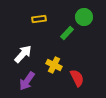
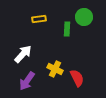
green rectangle: moved 4 px up; rotated 40 degrees counterclockwise
yellow cross: moved 1 px right, 4 px down
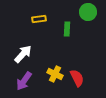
green circle: moved 4 px right, 5 px up
yellow cross: moved 5 px down
purple arrow: moved 3 px left
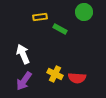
green circle: moved 4 px left
yellow rectangle: moved 1 px right, 2 px up
green rectangle: moved 7 px left; rotated 64 degrees counterclockwise
white arrow: rotated 66 degrees counterclockwise
red semicircle: rotated 120 degrees clockwise
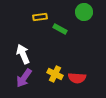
purple arrow: moved 3 px up
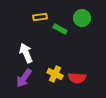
green circle: moved 2 px left, 6 px down
white arrow: moved 3 px right, 1 px up
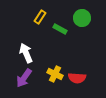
yellow rectangle: rotated 48 degrees counterclockwise
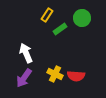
yellow rectangle: moved 7 px right, 2 px up
green rectangle: rotated 64 degrees counterclockwise
red semicircle: moved 1 px left, 2 px up
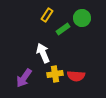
green rectangle: moved 3 px right
white arrow: moved 17 px right
yellow cross: rotated 35 degrees counterclockwise
